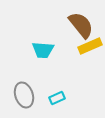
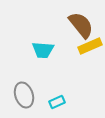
cyan rectangle: moved 4 px down
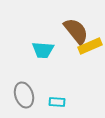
brown semicircle: moved 5 px left, 6 px down
cyan rectangle: rotated 28 degrees clockwise
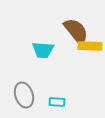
yellow rectangle: rotated 25 degrees clockwise
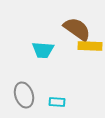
brown semicircle: moved 1 px right, 2 px up; rotated 16 degrees counterclockwise
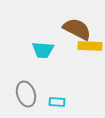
brown semicircle: rotated 8 degrees counterclockwise
gray ellipse: moved 2 px right, 1 px up
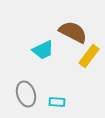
brown semicircle: moved 4 px left, 3 px down
yellow rectangle: moved 1 px left, 10 px down; rotated 55 degrees counterclockwise
cyan trapezoid: rotated 30 degrees counterclockwise
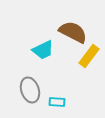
gray ellipse: moved 4 px right, 4 px up
